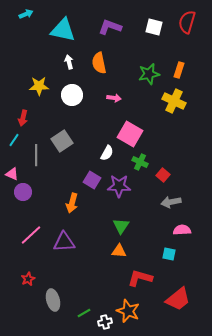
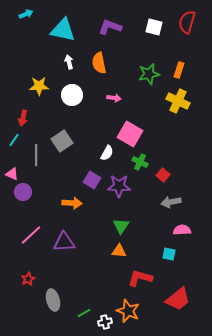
yellow cross: moved 4 px right
orange arrow: rotated 102 degrees counterclockwise
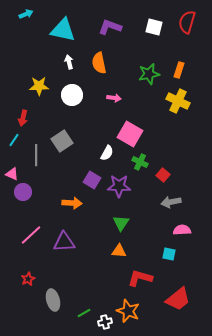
green triangle: moved 3 px up
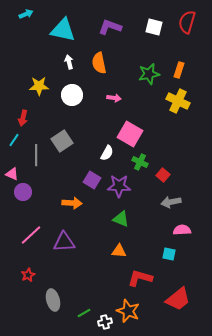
green triangle: moved 4 px up; rotated 42 degrees counterclockwise
red star: moved 4 px up
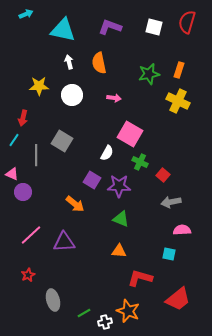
gray square: rotated 25 degrees counterclockwise
orange arrow: moved 3 px right, 1 px down; rotated 36 degrees clockwise
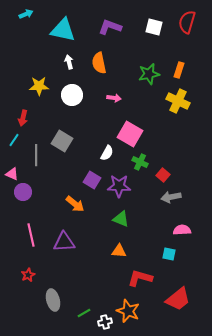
gray arrow: moved 5 px up
pink line: rotated 60 degrees counterclockwise
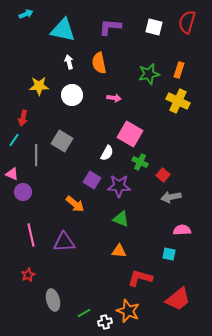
purple L-shape: rotated 15 degrees counterclockwise
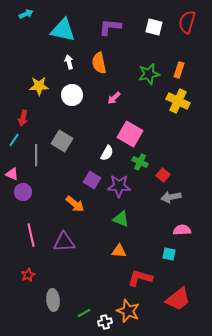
pink arrow: rotated 128 degrees clockwise
gray ellipse: rotated 10 degrees clockwise
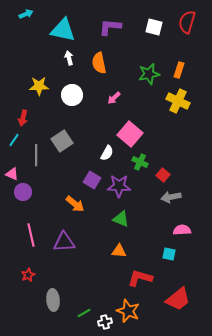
white arrow: moved 4 px up
pink square: rotated 10 degrees clockwise
gray square: rotated 25 degrees clockwise
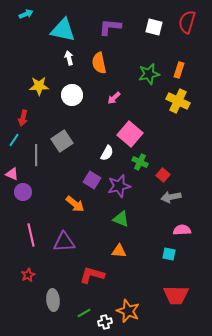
purple star: rotated 15 degrees counterclockwise
red L-shape: moved 48 px left, 3 px up
red trapezoid: moved 2 px left, 4 px up; rotated 40 degrees clockwise
